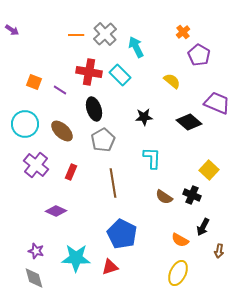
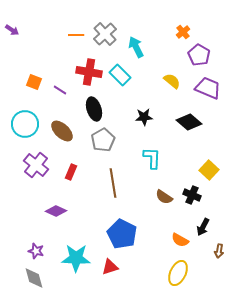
purple trapezoid: moved 9 px left, 15 px up
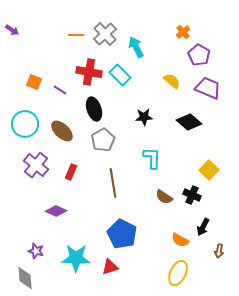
gray diamond: moved 9 px left; rotated 10 degrees clockwise
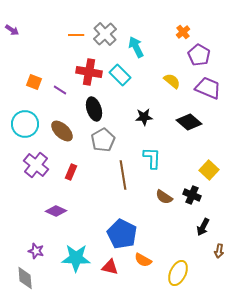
brown line: moved 10 px right, 8 px up
orange semicircle: moved 37 px left, 20 px down
red triangle: rotated 30 degrees clockwise
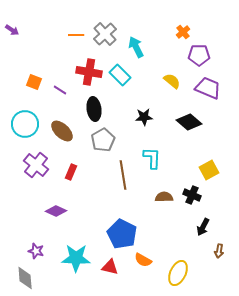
purple pentagon: rotated 30 degrees counterclockwise
black ellipse: rotated 10 degrees clockwise
yellow square: rotated 18 degrees clockwise
brown semicircle: rotated 144 degrees clockwise
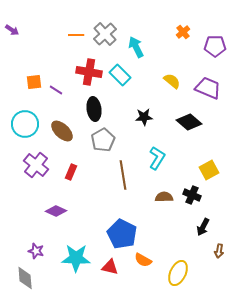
purple pentagon: moved 16 px right, 9 px up
orange square: rotated 28 degrees counterclockwise
purple line: moved 4 px left
cyan L-shape: moved 5 px right; rotated 30 degrees clockwise
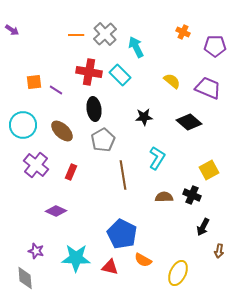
orange cross: rotated 24 degrees counterclockwise
cyan circle: moved 2 px left, 1 px down
